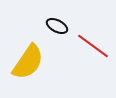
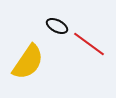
red line: moved 4 px left, 2 px up
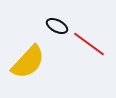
yellow semicircle: rotated 9 degrees clockwise
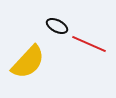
red line: rotated 12 degrees counterclockwise
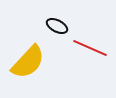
red line: moved 1 px right, 4 px down
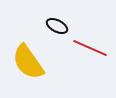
yellow semicircle: rotated 102 degrees clockwise
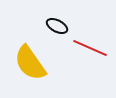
yellow semicircle: moved 2 px right, 1 px down
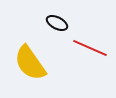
black ellipse: moved 3 px up
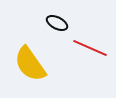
yellow semicircle: moved 1 px down
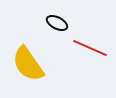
yellow semicircle: moved 2 px left
